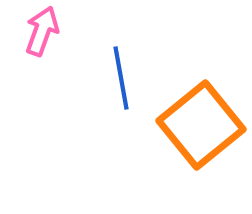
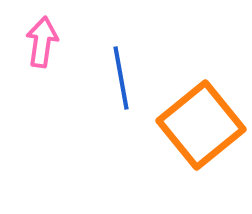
pink arrow: moved 11 px down; rotated 12 degrees counterclockwise
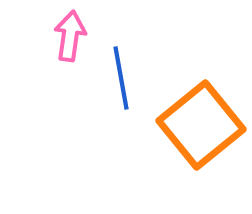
pink arrow: moved 28 px right, 6 px up
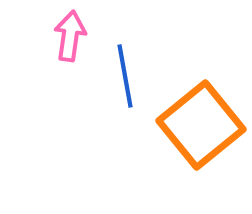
blue line: moved 4 px right, 2 px up
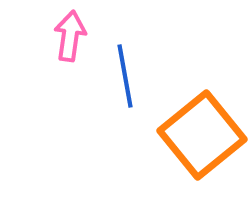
orange square: moved 1 px right, 10 px down
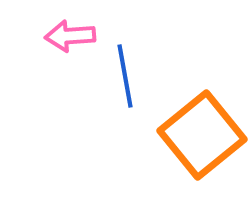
pink arrow: rotated 102 degrees counterclockwise
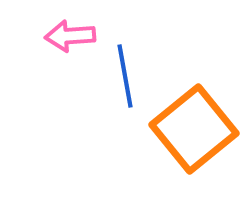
orange square: moved 8 px left, 6 px up
